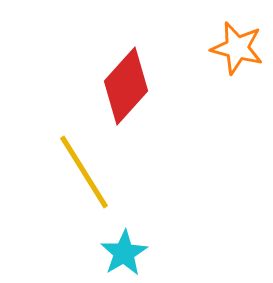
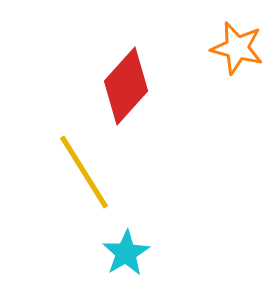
cyan star: moved 2 px right
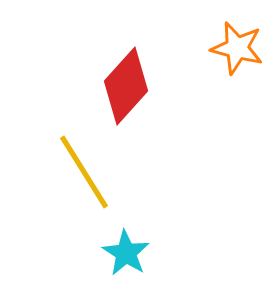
cyan star: rotated 9 degrees counterclockwise
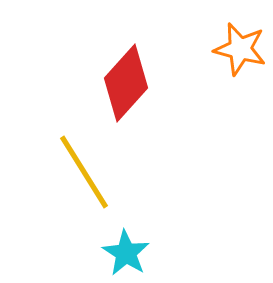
orange star: moved 3 px right, 1 px down
red diamond: moved 3 px up
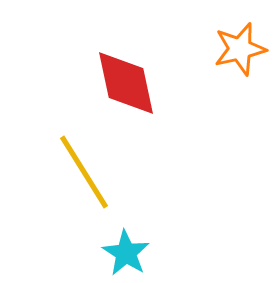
orange star: rotated 28 degrees counterclockwise
red diamond: rotated 54 degrees counterclockwise
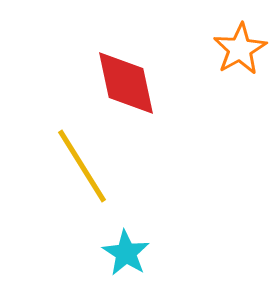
orange star: rotated 16 degrees counterclockwise
yellow line: moved 2 px left, 6 px up
